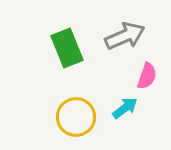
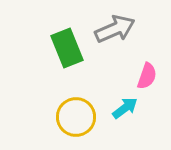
gray arrow: moved 10 px left, 7 px up
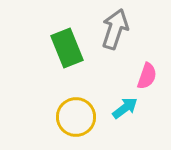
gray arrow: rotated 48 degrees counterclockwise
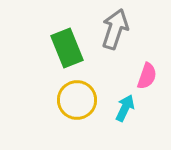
cyan arrow: rotated 28 degrees counterclockwise
yellow circle: moved 1 px right, 17 px up
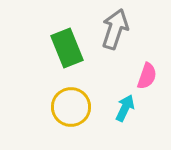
yellow circle: moved 6 px left, 7 px down
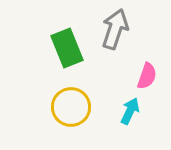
cyan arrow: moved 5 px right, 3 px down
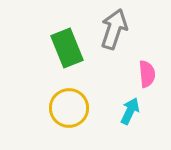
gray arrow: moved 1 px left
pink semicircle: moved 2 px up; rotated 24 degrees counterclockwise
yellow circle: moved 2 px left, 1 px down
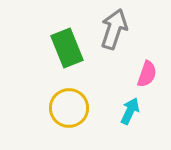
pink semicircle: rotated 24 degrees clockwise
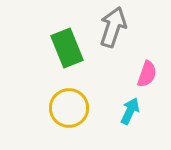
gray arrow: moved 1 px left, 2 px up
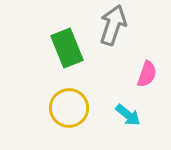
gray arrow: moved 2 px up
cyan arrow: moved 2 px left, 4 px down; rotated 104 degrees clockwise
